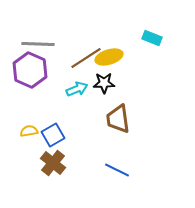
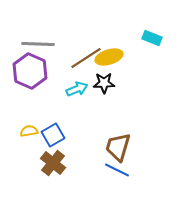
purple hexagon: moved 1 px down
brown trapezoid: moved 28 px down; rotated 24 degrees clockwise
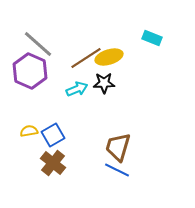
gray line: rotated 40 degrees clockwise
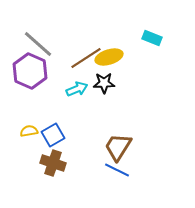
brown trapezoid: rotated 16 degrees clockwise
brown cross: rotated 20 degrees counterclockwise
